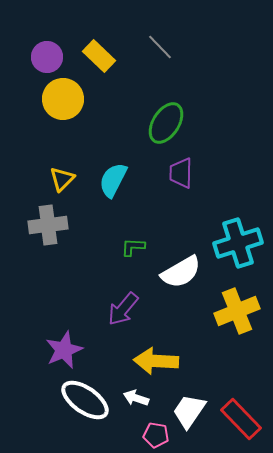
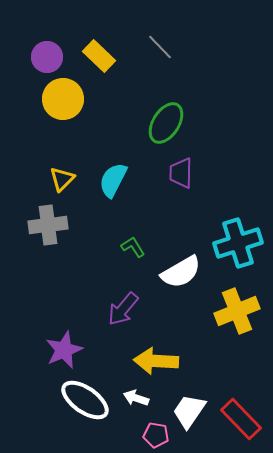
green L-shape: rotated 55 degrees clockwise
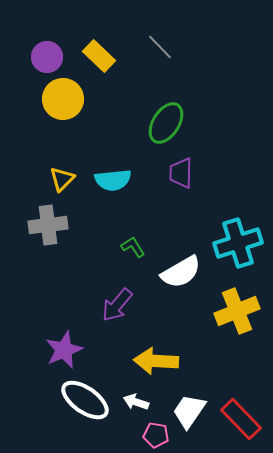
cyan semicircle: rotated 123 degrees counterclockwise
purple arrow: moved 6 px left, 4 px up
white arrow: moved 4 px down
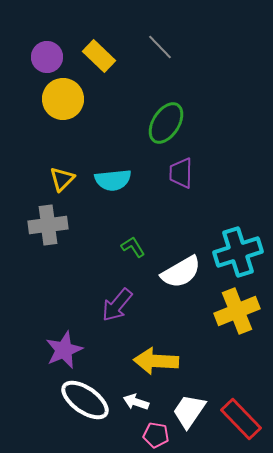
cyan cross: moved 9 px down
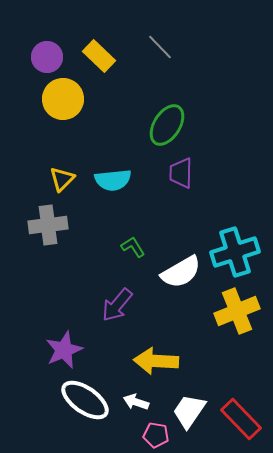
green ellipse: moved 1 px right, 2 px down
cyan cross: moved 3 px left
